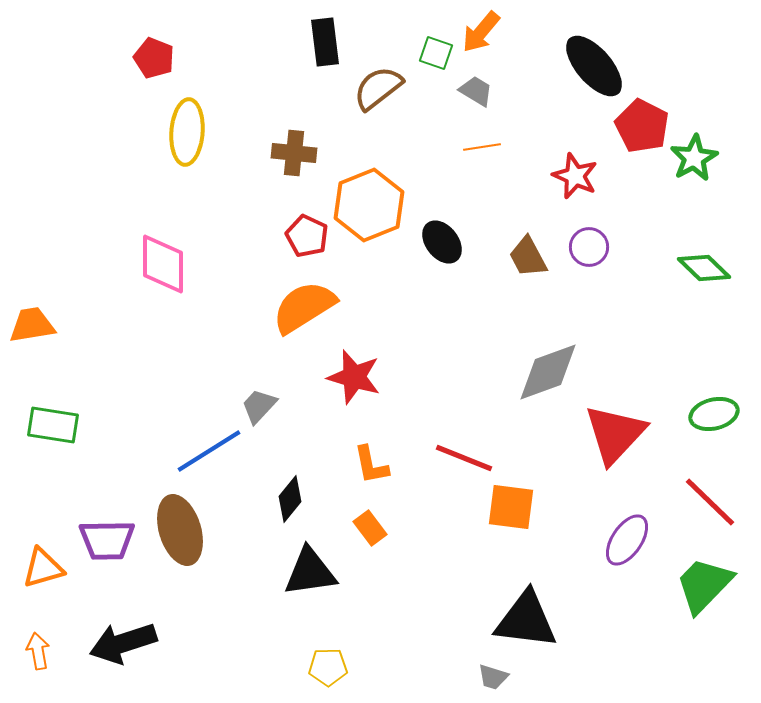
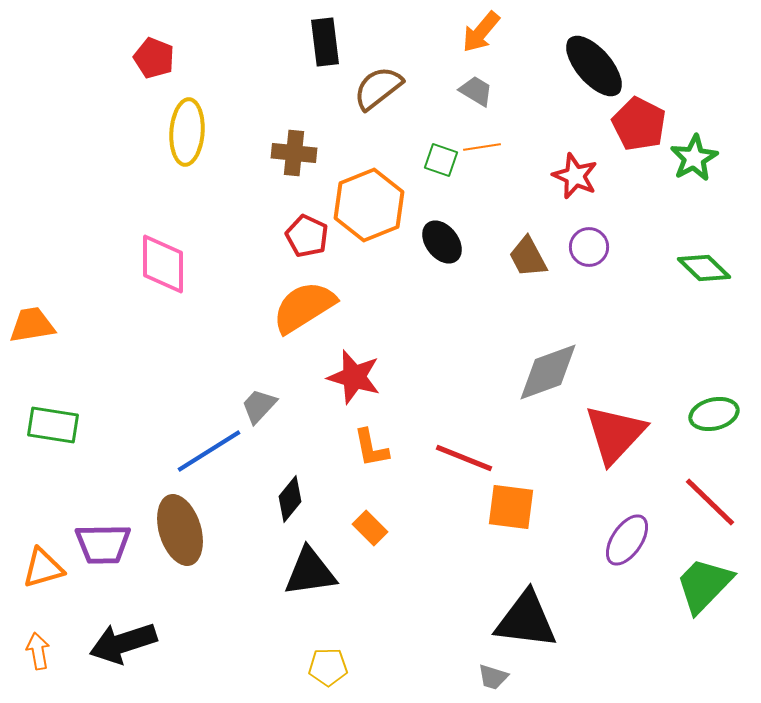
green square at (436, 53): moved 5 px right, 107 px down
red pentagon at (642, 126): moved 3 px left, 2 px up
orange L-shape at (371, 465): moved 17 px up
orange rectangle at (370, 528): rotated 8 degrees counterclockwise
purple trapezoid at (107, 540): moved 4 px left, 4 px down
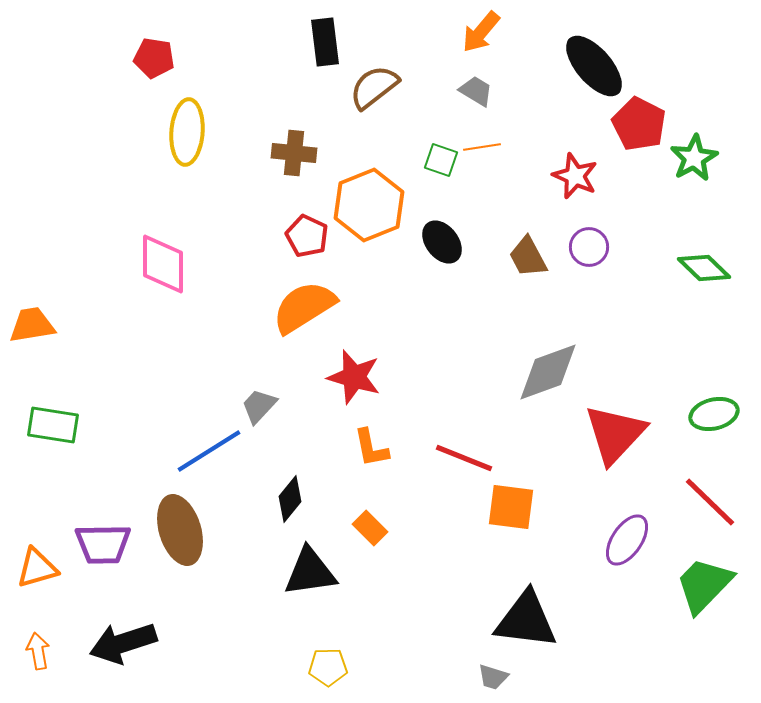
red pentagon at (154, 58): rotated 12 degrees counterclockwise
brown semicircle at (378, 88): moved 4 px left, 1 px up
orange triangle at (43, 568): moved 6 px left
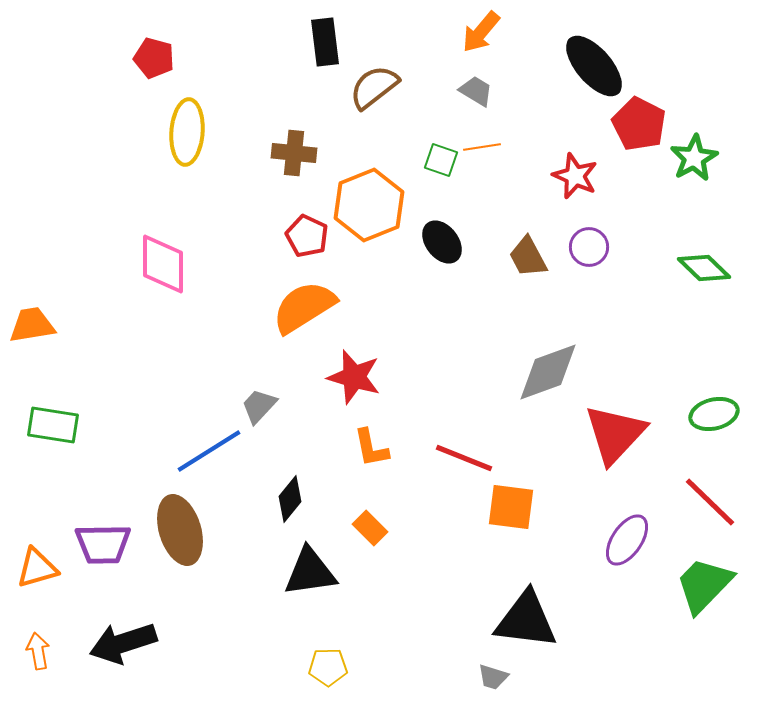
red pentagon at (154, 58): rotated 6 degrees clockwise
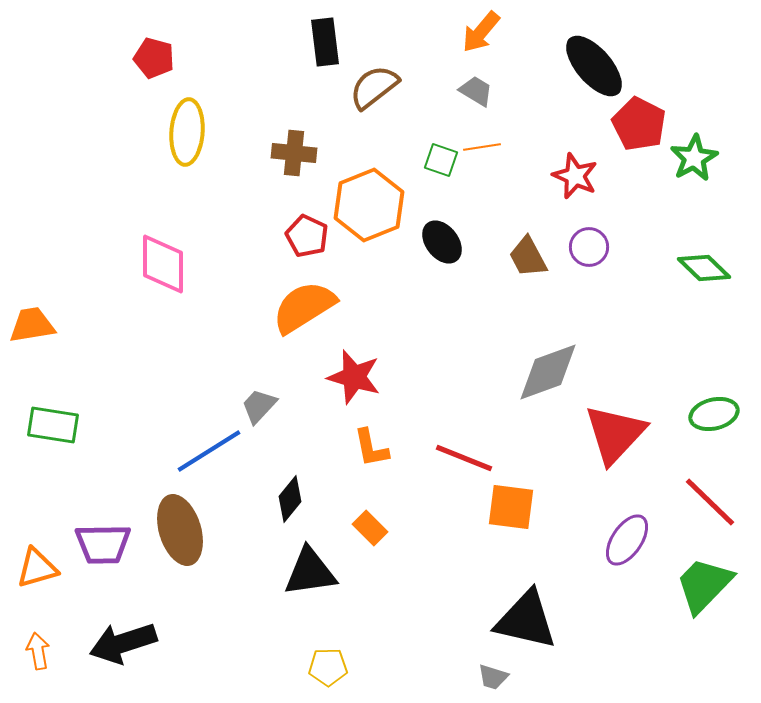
black triangle at (526, 620): rotated 6 degrees clockwise
